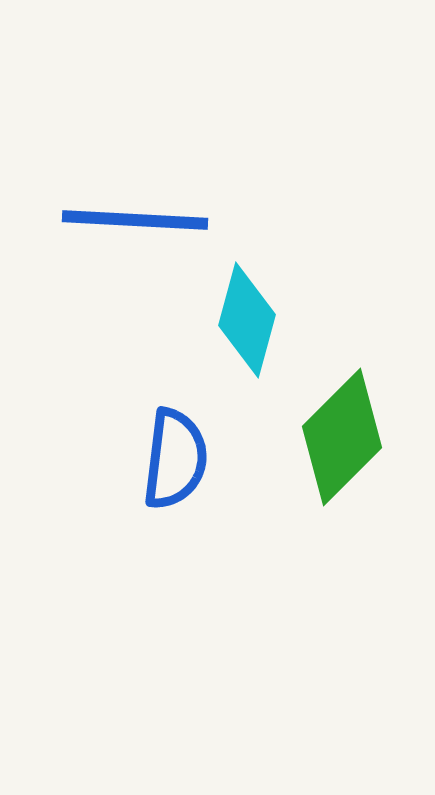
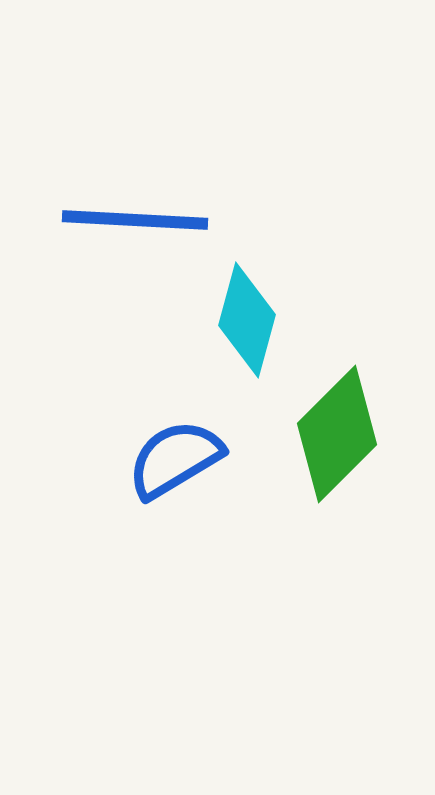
green diamond: moved 5 px left, 3 px up
blue semicircle: rotated 128 degrees counterclockwise
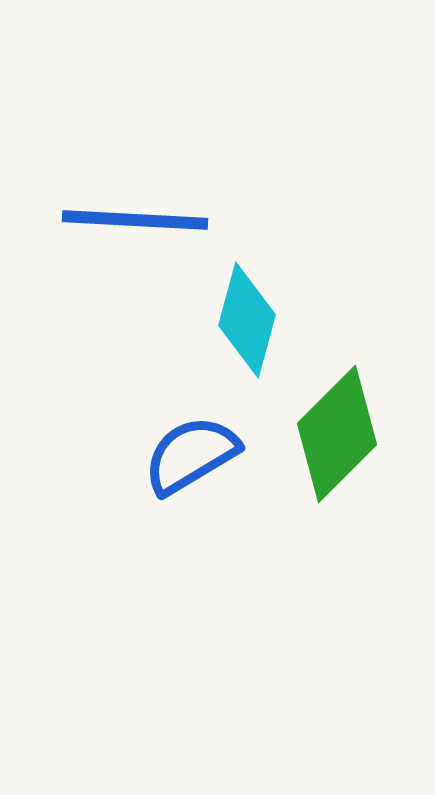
blue semicircle: moved 16 px right, 4 px up
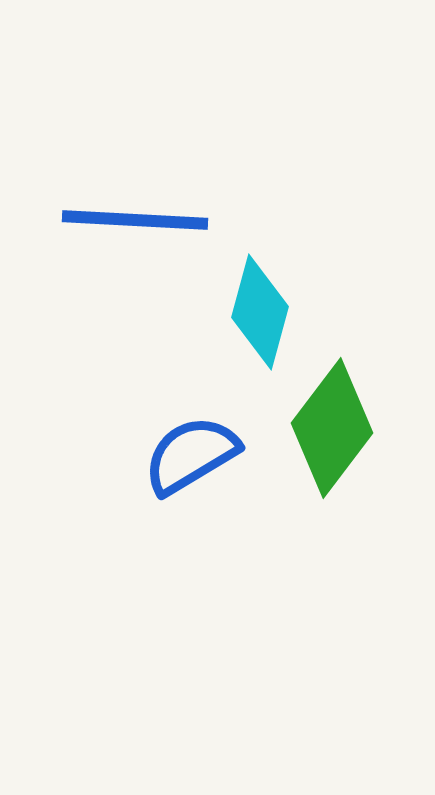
cyan diamond: moved 13 px right, 8 px up
green diamond: moved 5 px left, 6 px up; rotated 8 degrees counterclockwise
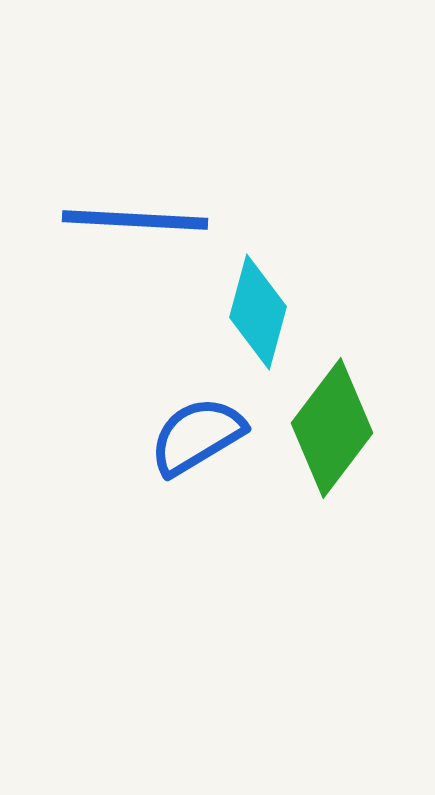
cyan diamond: moved 2 px left
blue semicircle: moved 6 px right, 19 px up
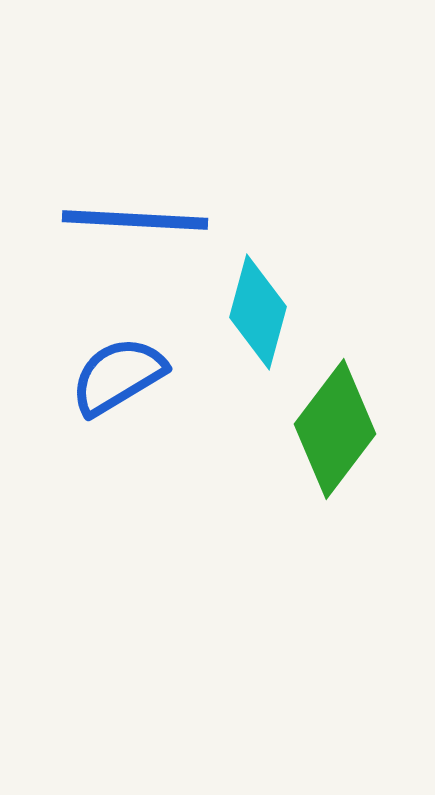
green diamond: moved 3 px right, 1 px down
blue semicircle: moved 79 px left, 60 px up
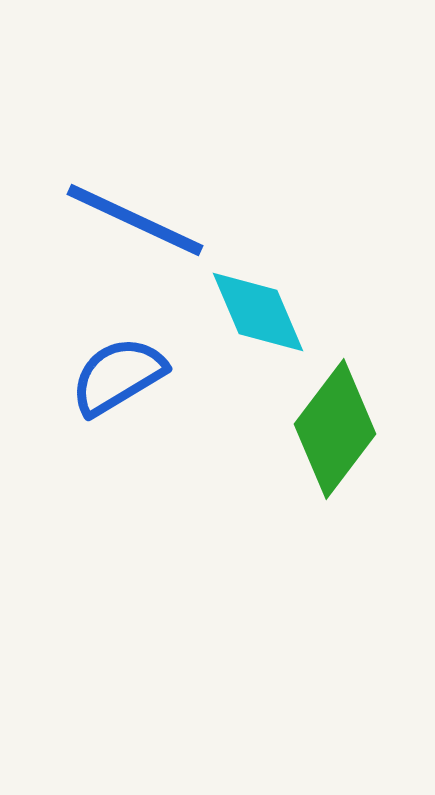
blue line: rotated 22 degrees clockwise
cyan diamond: rotated 38 degrees counterclockwise
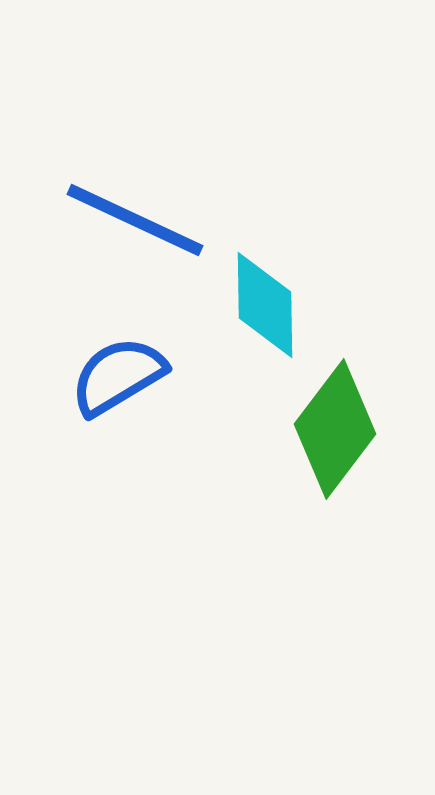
cyan diamond: moved 7 px right, 7 px up; rotated 22 degrees clockwise
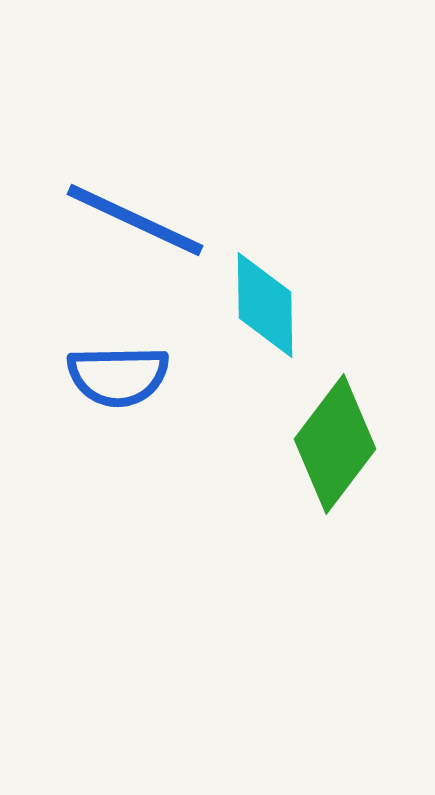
blue semicircle: rotated 150 degrees counterclockwise
green diamond: moved 15 px down
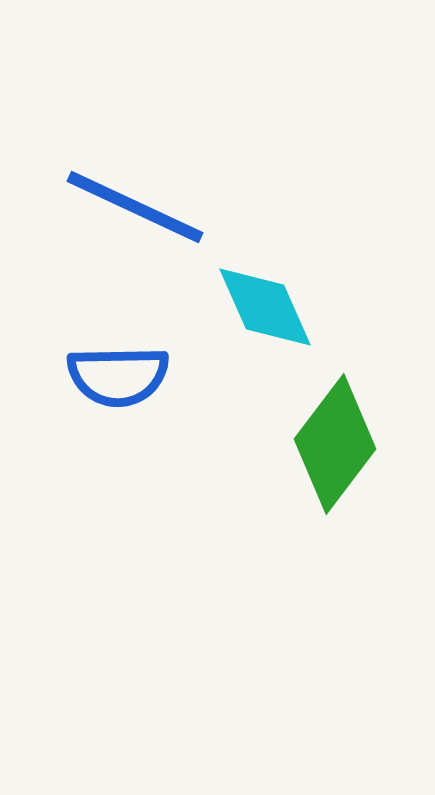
blue line: moved 13 px up
cyan diamond: moved 2 px down; rotated 23 degrees counterclockwise
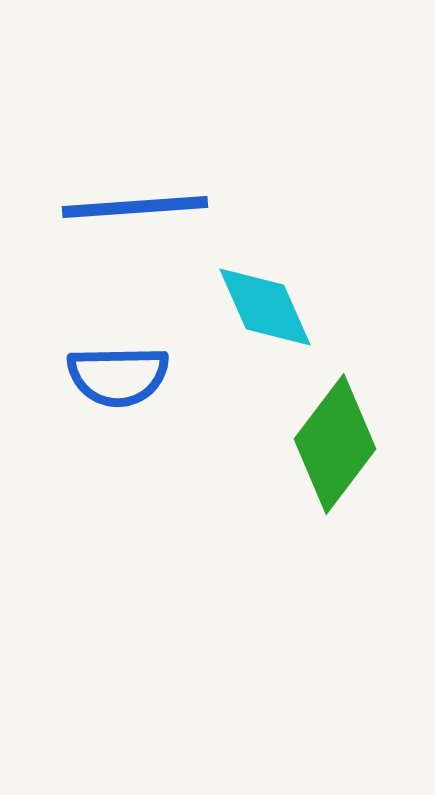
blue line: rotated 29 degrees counterclockwise
